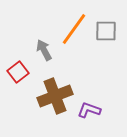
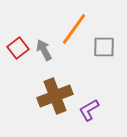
gray square: moved 2 px left, 16 px down
red square: moved 24 px up
purple L-shape: rotated 50 degrees counterclockwise
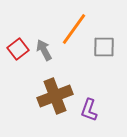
red square: moved 1 px down
purple L-shape: rotated 40 degrees counterclockwise
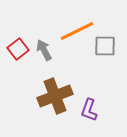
orange line: moved 3 px right, 2 px down; rotated 28 degrees clockwise
gray square: moved 1 px right, 1 px up
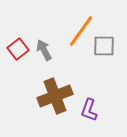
orange line: moved 4 px right; rotated 28 degrees counterclockwise
gray square: moved 1 px left
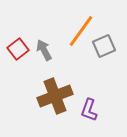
gray square: rotated 25 degrees counterclockwise
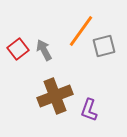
gray square: rotated 10 degrees clockwise
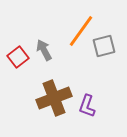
red square: moved 8 px down
brown cross: moved 1 px left, 2 px down
purple L-shape: moved 2 px left, 4 px up
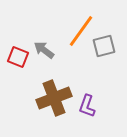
gray arrow: rotated 25 degrees counterclockwise
red square: rotated 30 degrees counterclockwise
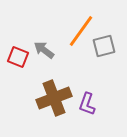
purple L-shape: moved 2 px up
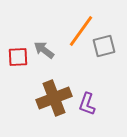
red square: rotated 25 degrees counterclockwise
